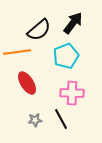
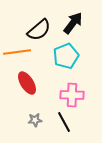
pink cross: moved 2 px down
black line: moved 3 px right, 3 px down
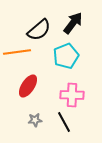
red ellipse: moved 1 px right, 3 px down; rotated 65 degrees clockwise
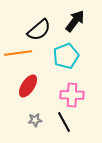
black arrow: moved 2 px right, 2 px up
orange line: moved 1 px right, 1 px down
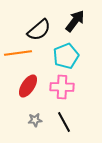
pink cross: moved 10 px left, 8 px up
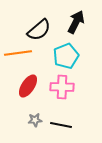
black arrow: moved 1 px right, 1 px down; rotated 10 degrees counterclockwise
black line: moved 3 px left, 3 px down; rotated 50 degrees counterclockwise
